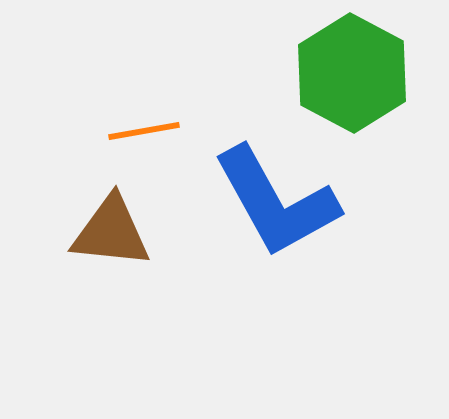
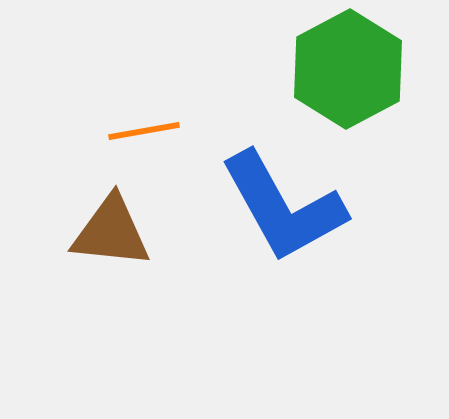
green hexagon: moved 4 px left, 4 px up; rotated 4 degrees clockwise
blue L-shape: moved 7 px right, 5 px down
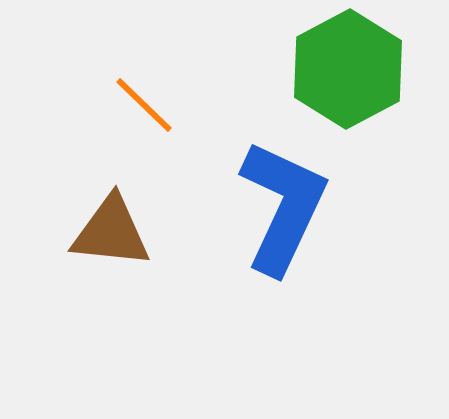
orange line: moved 26 px up; rotated 54 degrees clockwise
blue L-shape: rotated 126 degrees counterclockwise
